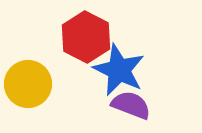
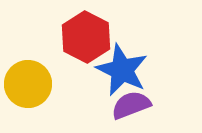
blue star: moved 3 px right
purple semicircle: rotated 42 degrees counterclockwise
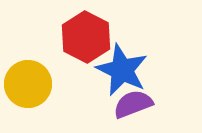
purple semicircle: moved 2 px right, 1 px up
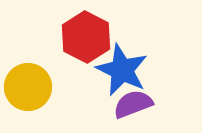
yellow circle: moved 3 px down
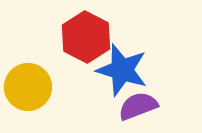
blue star: rotated 8 degrees counterclockwise
purple semicircle: moved 5 px right, 2 px down
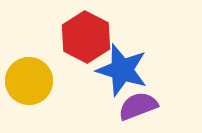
yellow circle: moved 1 px right, 6 px up
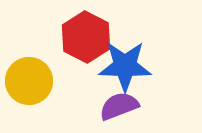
blue star: moved 3 px right, 4 px up; rotated 16 degrees counterclockwise
purple semicircle: moved 19 px left
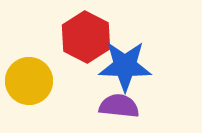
purple semicircle: rotated 27 degrees clockwise
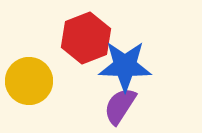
red hexagon: moved 1 px down; rotated 12 degrees clockwise
purple semicircle: moved 1 px right; rotated 63 degrees counterclockwise
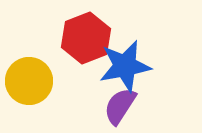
blue star: rotated 12 degrees counterclockwise
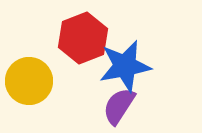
red hexagon: moved 3 px left
purple semicircle: moved 1 px left
